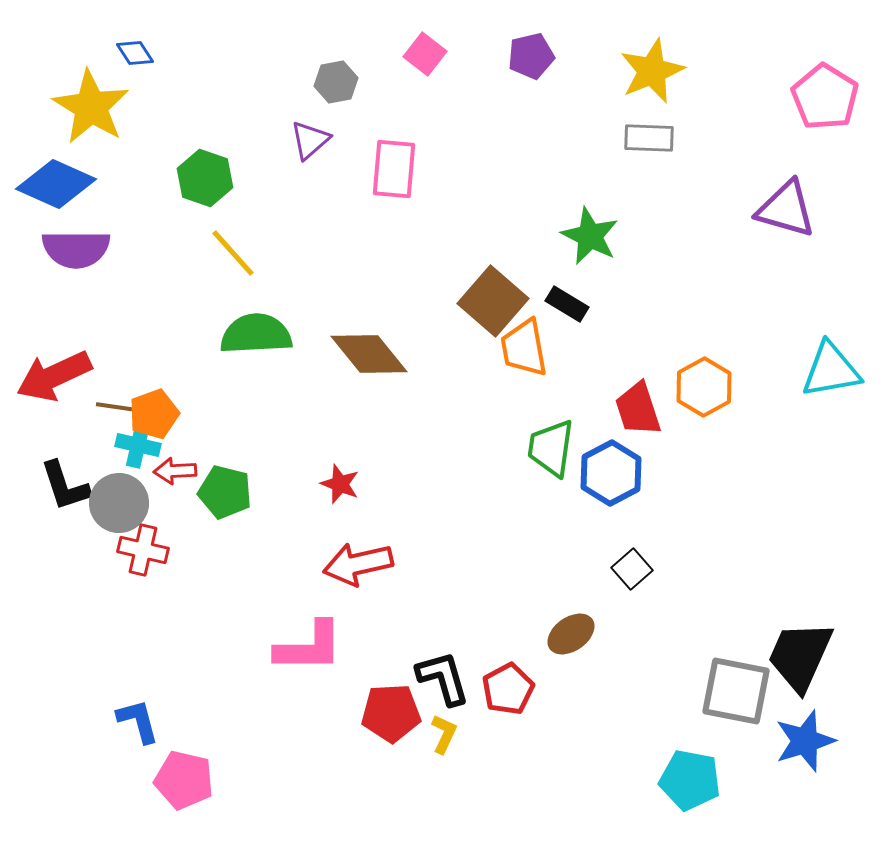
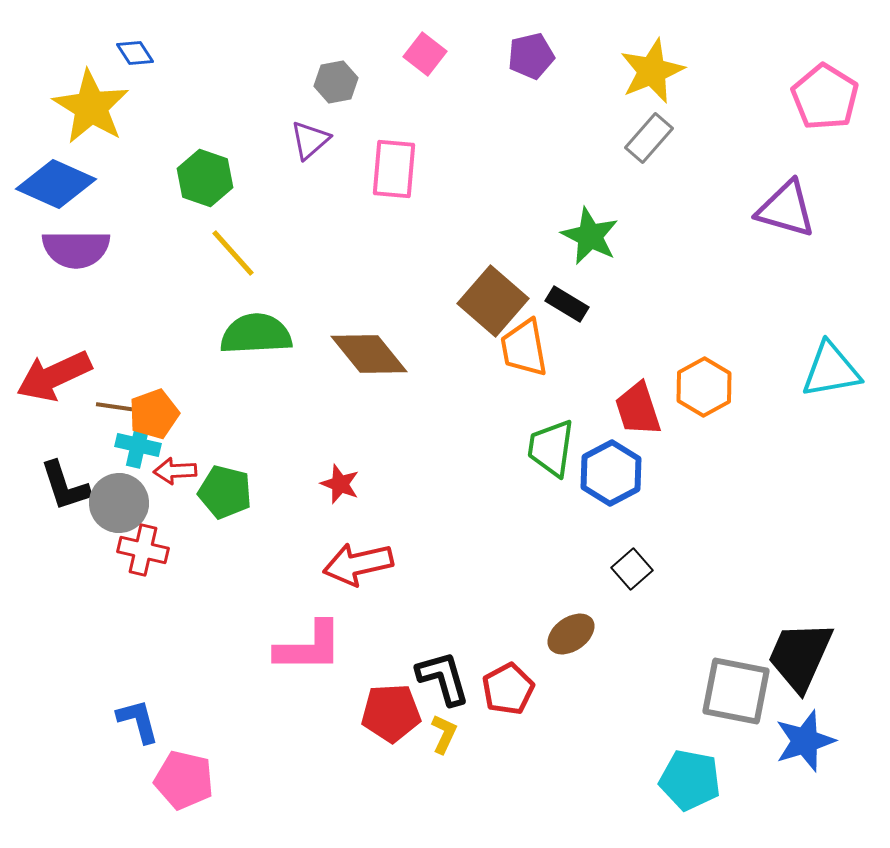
gray rectangle at (649, 138): rotated 51 degrees counterclockwise
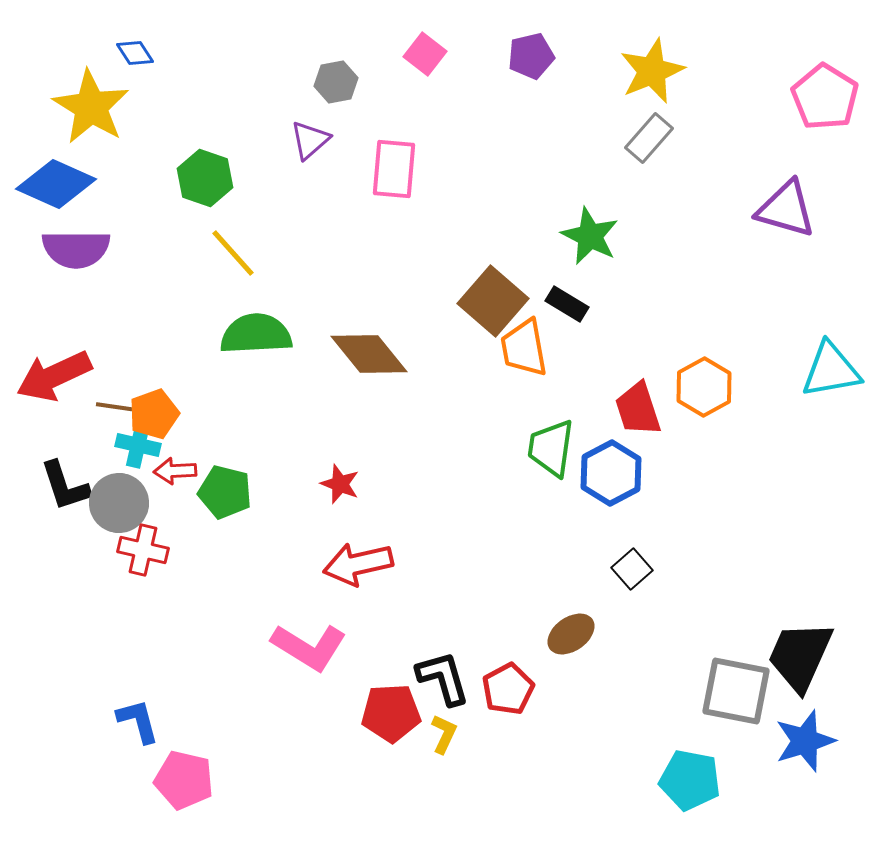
pink L-shape at (309, 647): rotated 32 degrees clockwise
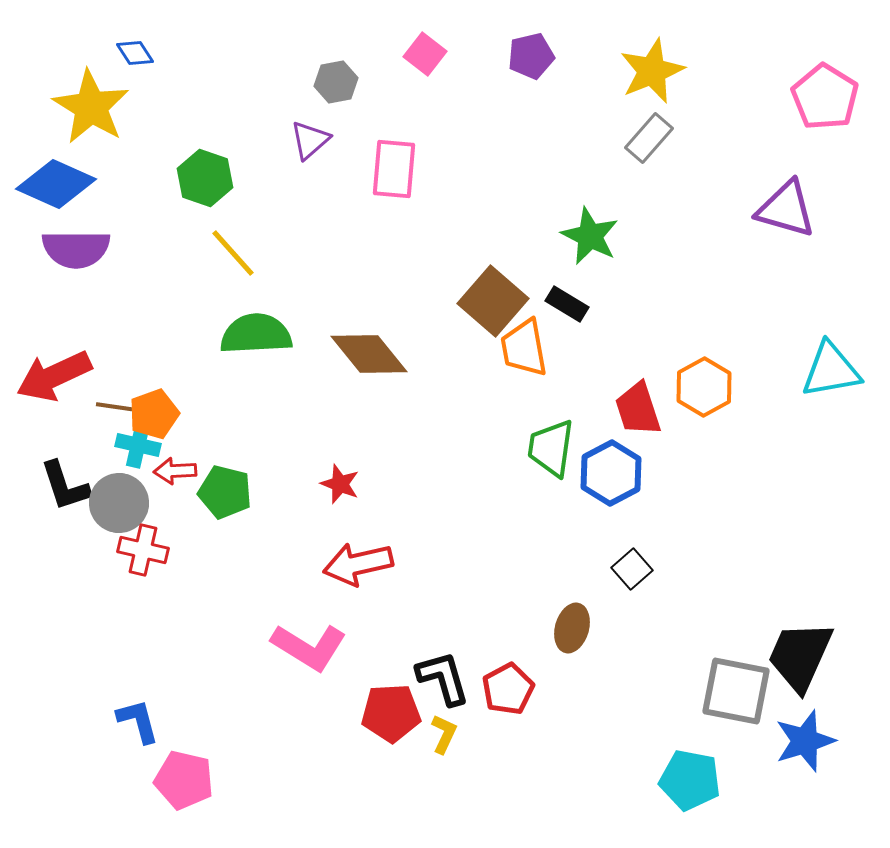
brown ellipse at (571, 634): moved 1 px right, 6 px up; rotated 39 degrees counterclockwise
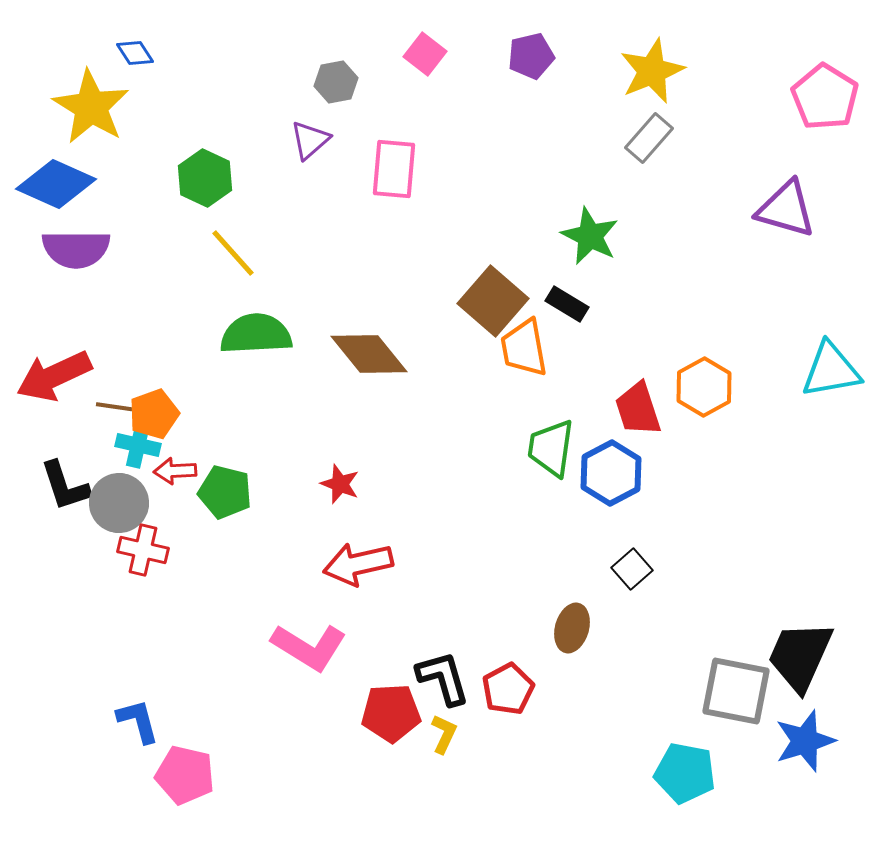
green hexagon at (205, 178): rotated 6 degrees clockwise
pink pentagon at (184, 780): moved 1 px right, 5 px up
cyan pentagon at (690, 780): moved 5 px left, 7 px up
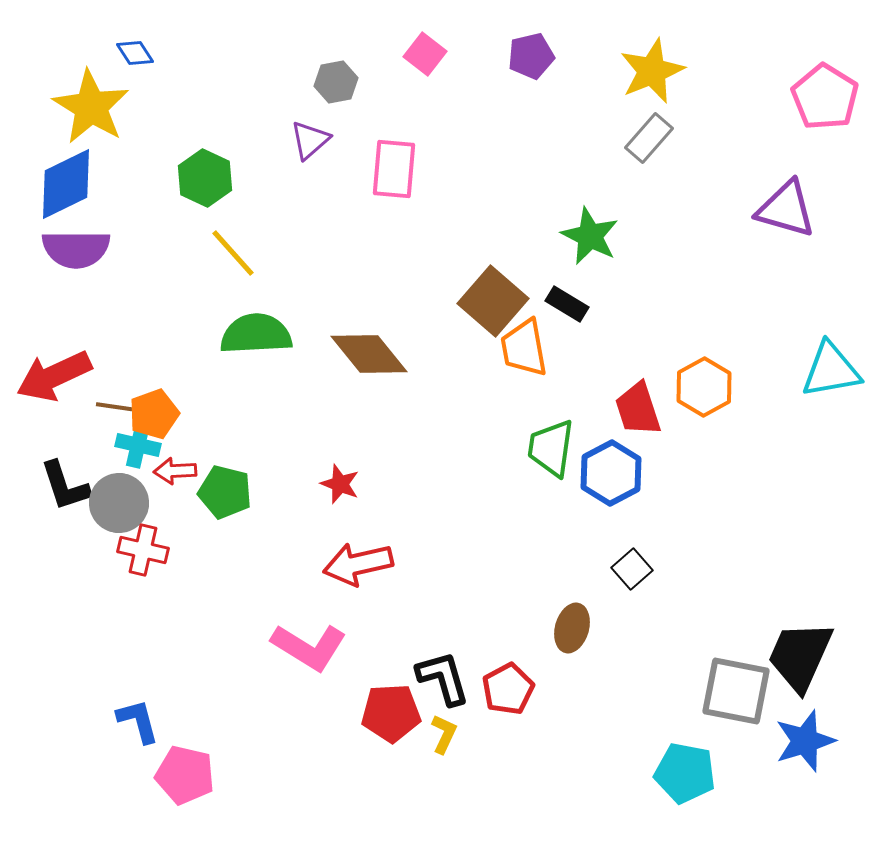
blue diamond at (56, 184): moved 10 px right; rotated 50 degrees counterclockwise
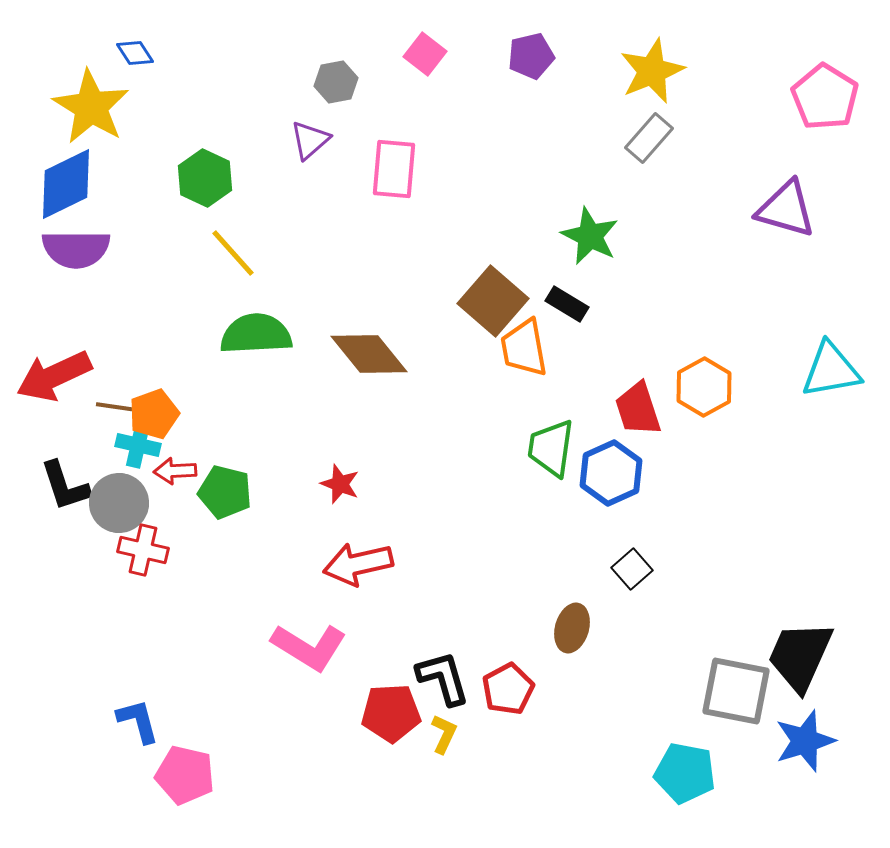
blue hexagon at (611, 473): rotated 4 degrees clockwise
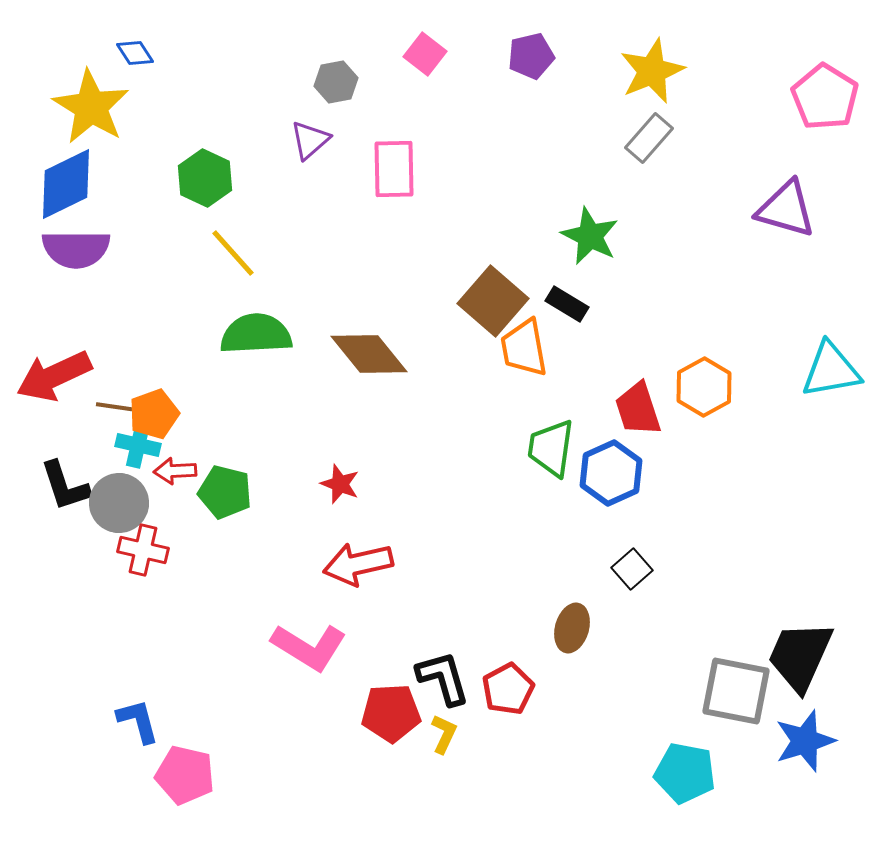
pink rectangle at (394, 169): rotated 6 degrees counterclockwise
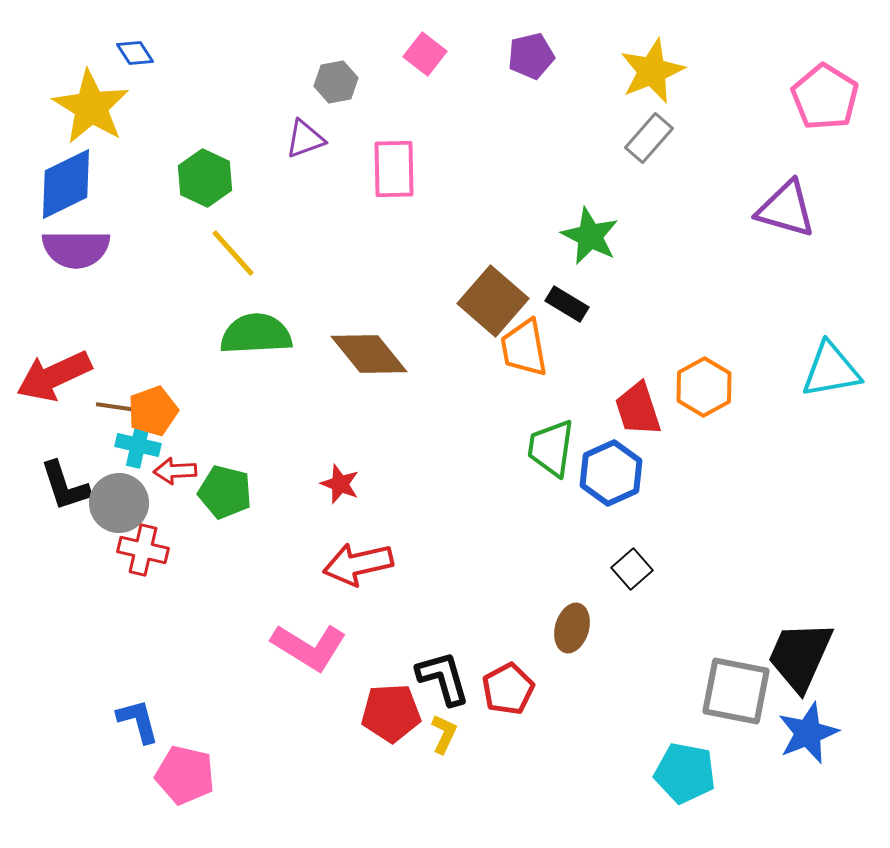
purple triangle at (310, 140): moved 5 px left, 1 px up; rotated 21 degrees clockwise
orange pentagon at (154, 414): moved 1 px left, 3 px up
blue star at (805, 741): moved 3 px right, 8 px up; rotated 4 degrees counterclockwise
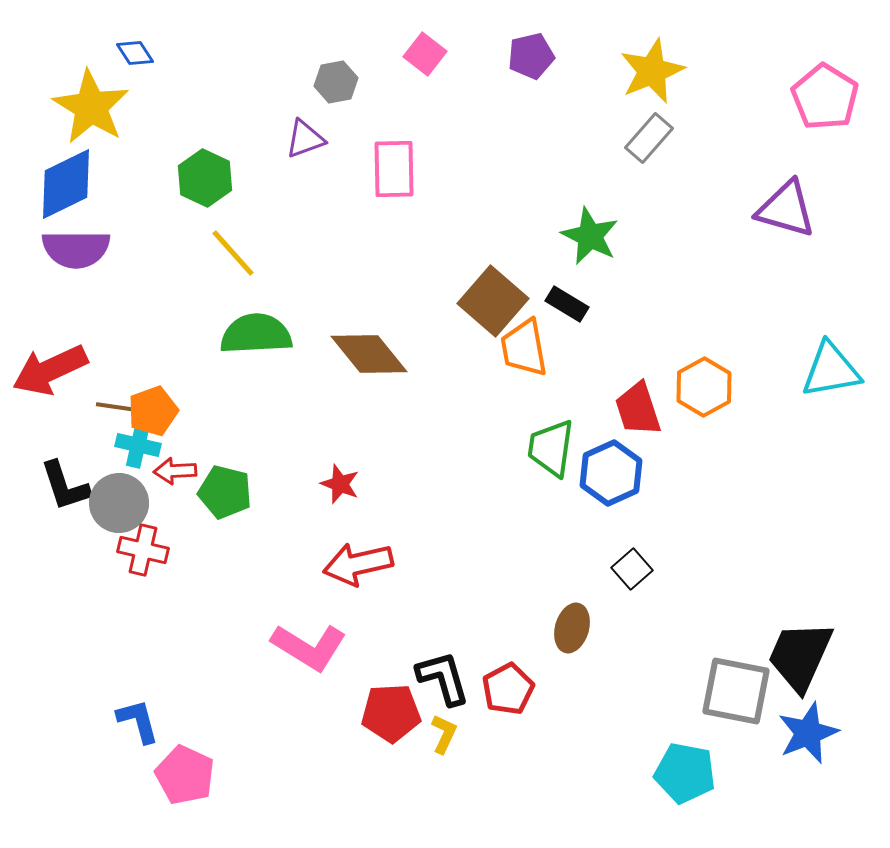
red arrow at (54, 376): moved 4 px left, 6 px up
pink pentagon at (185, 775): rotated 12 degrees clockwise
